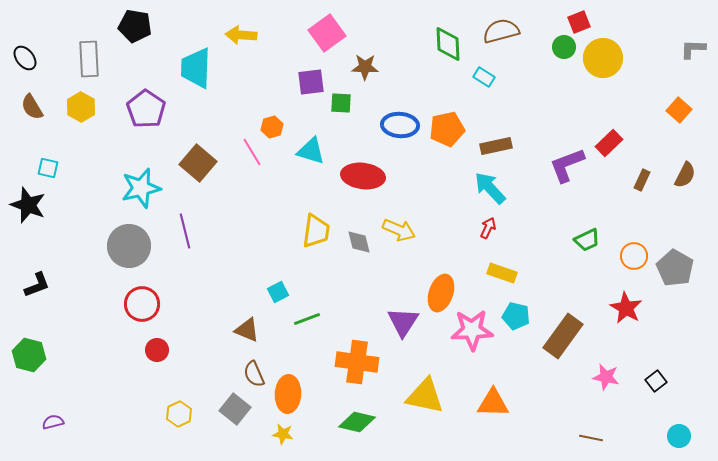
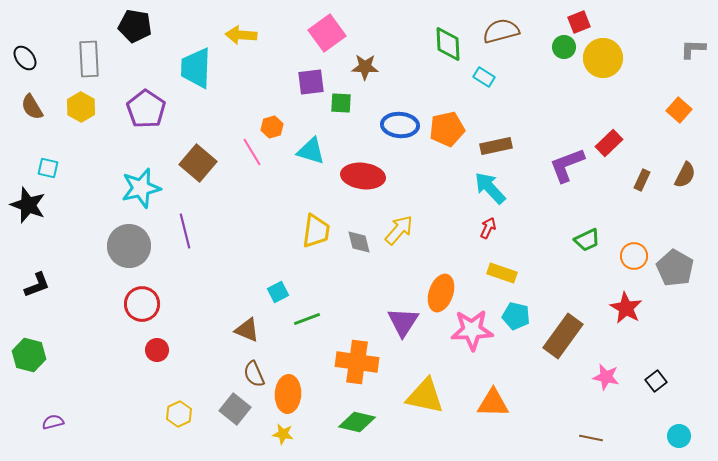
yellow arrow at (399, 230): rotated 72 degrees counterclockwise
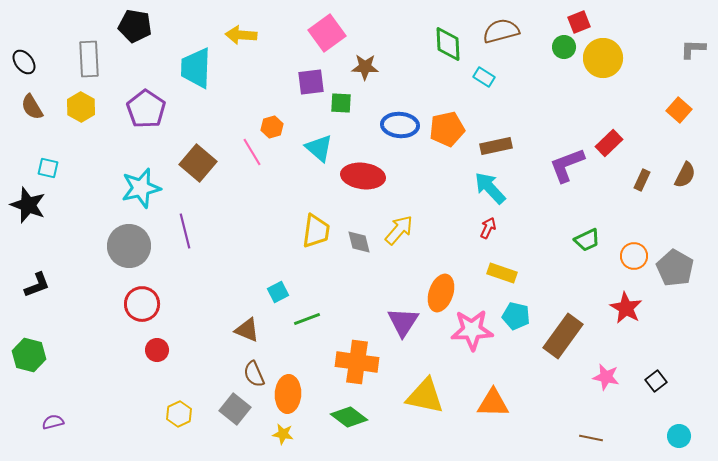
black ellipse at (25, 58): moved 1 px left, 4 px down
cyan triangle at (311, 151): moved 8 px right, 3 px up; rotated 24 degrees clockwise
green diamond at (357, 422): moved 8 px left, 5 px up; rotated 24 degrees clockwise
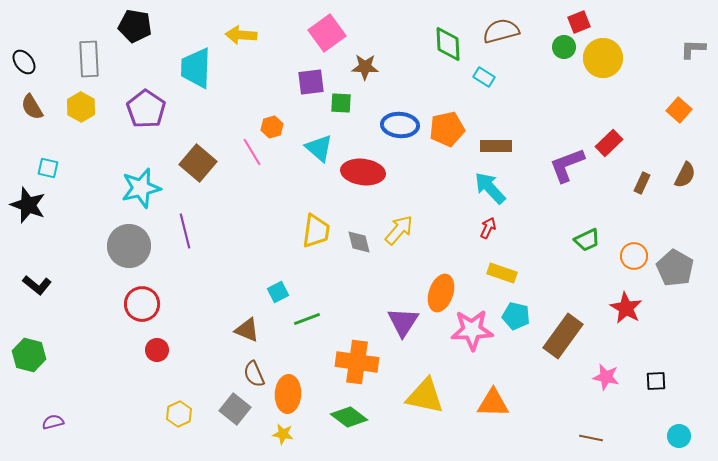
brown rectangle at (496, 146): rotated 12 degrees clockwise
red ellipse at (363, 176): moved 4 px up
brown rectangle at (642, 180): moved 3 px down
black L-shape at (37, 285): rotated 60 degrees clockwise
black square at (656, 381): rotated 35 degrees clockwise
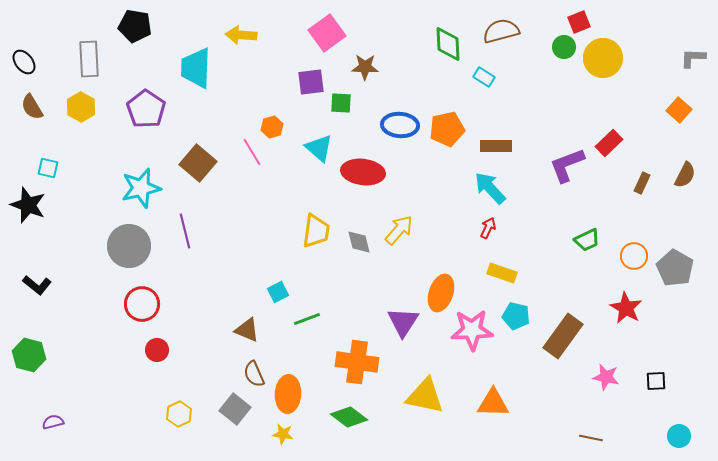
gray L-shape at (693, 49): moved 9 px down
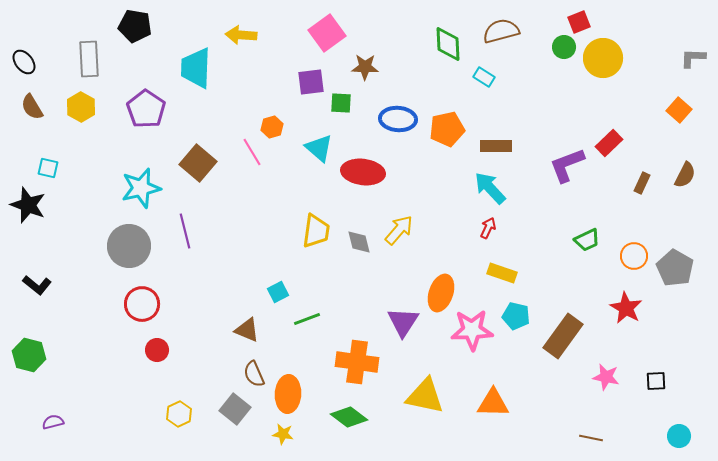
blue ellipse at (400, 125): moved 2 px left, 6 px up
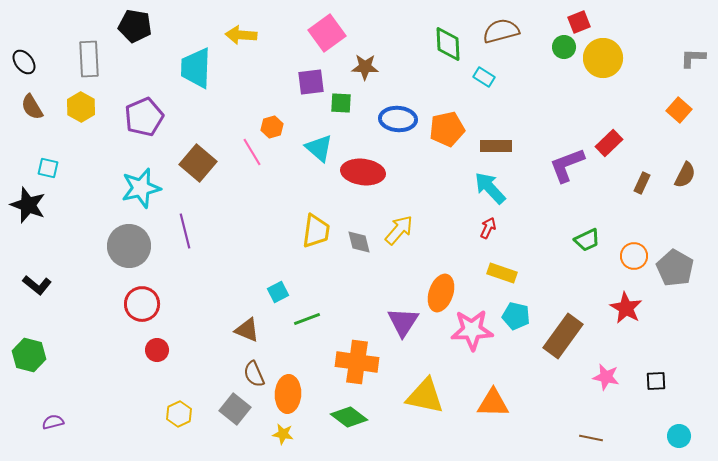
purple pentagon at (146, 109): moved 2 px left, 8 px down; rotated 15 degrees clockwise
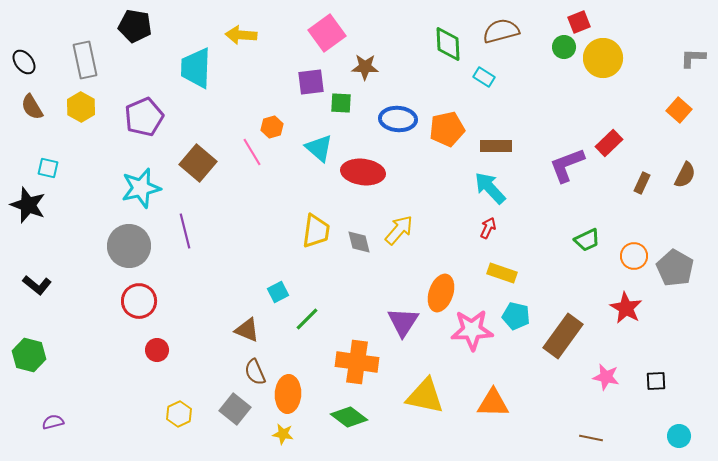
gray rectangle at (89, 59): moved 4 px left, 1 px down; rotated 9 degrees counterclockwise
red circle at (142, 304): moved 3 px left, 3 px up
green line at (307, 319): rotated 24 degrees counterclockwise
brown semicircle at (254, 374): moved 1 px right, 2 px up
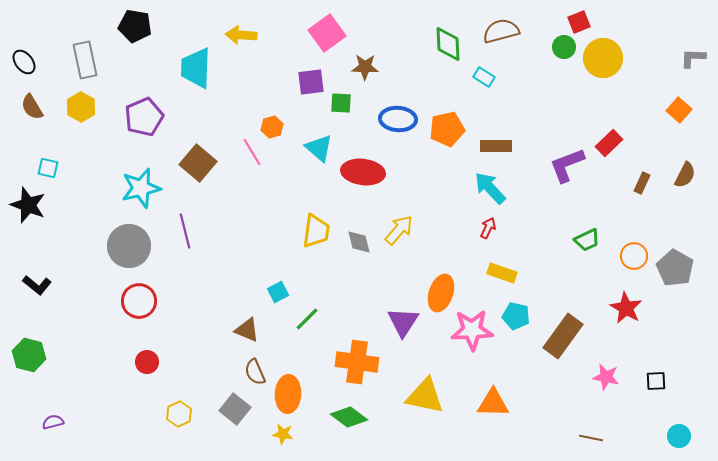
red circle at (157, 350): moved 10 px left, 12 px down
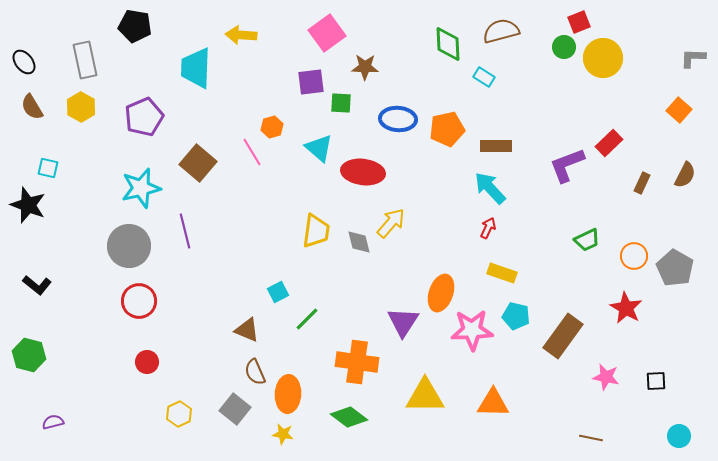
yellow arrow at (399, 230): moved 8 px left, 7 px up
yellow triangle at (425, 396): rotated 12 degrees counterclockwise
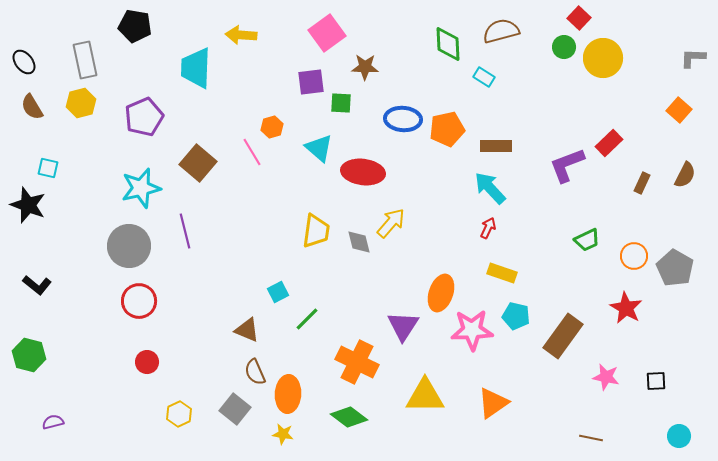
red square at (579, 22): moved 4 px up; rotated 25 degrees counterclockwise
yellow hexagon at (81, 107): moved 4 px up; rotated 16 degrees clockwise
blue ellipse at (398, 119): moved 5 px right
purple triangle at (403, 322): moved 4 px down
orange cross at (357, 362): rotated 18 degrees clockwise
orange triangle at (493, 403): rotated 36 degrees counterclockwise
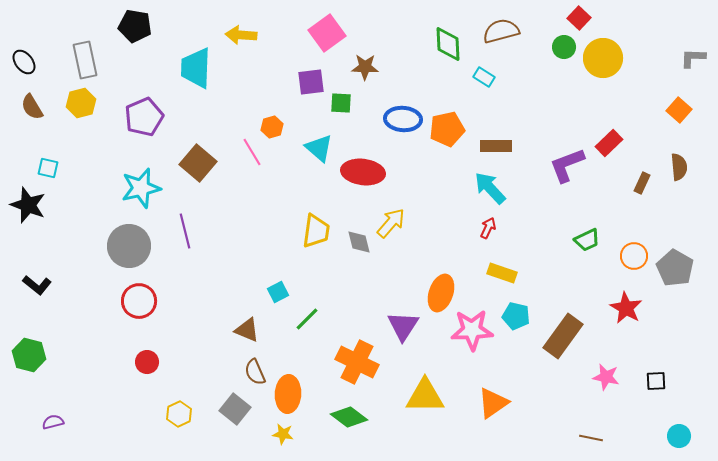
brown semicircle at (685, 175): moved 6 px left, 8 px up; rotated 32 degrees counterclockwise
